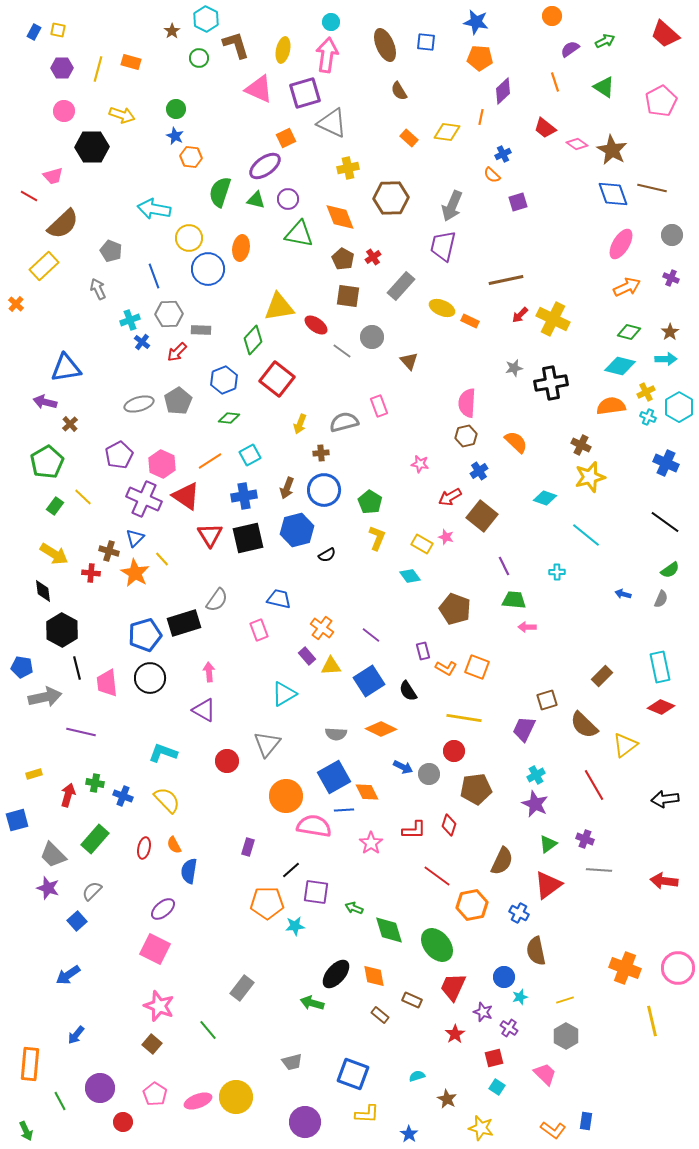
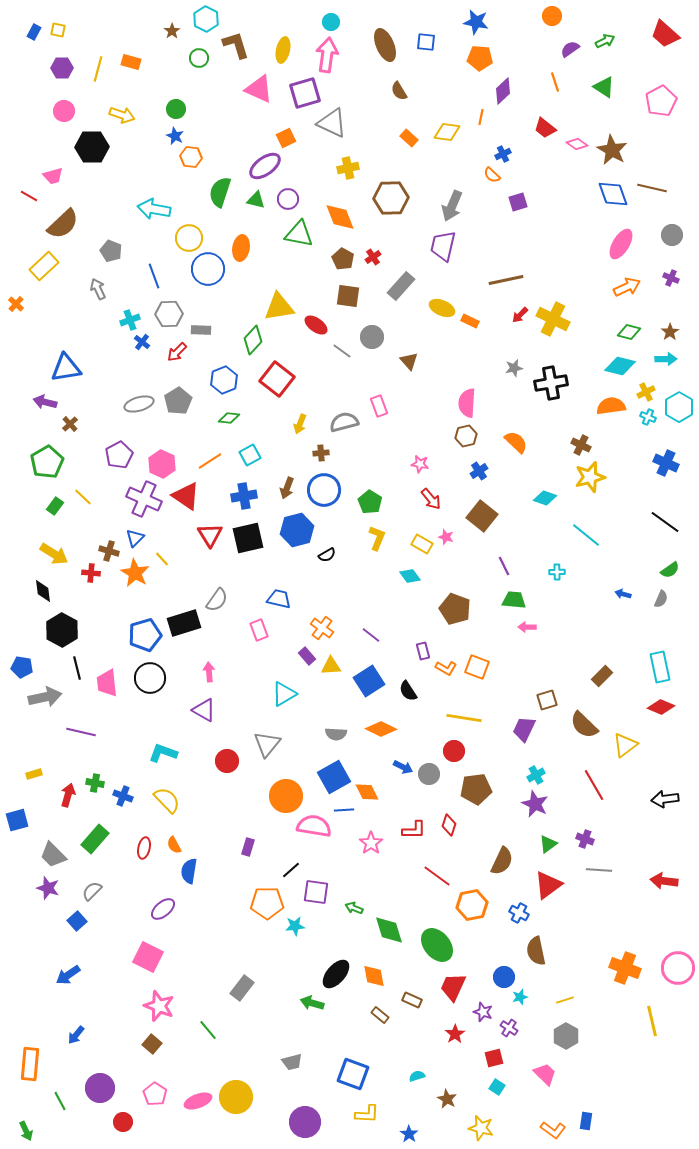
red arrow at (450, 497): moved 19 px left, 2 px down; rotated 100 degrees counterclockwise
pink square at (155, 949): moved 7 px left, 8 px down
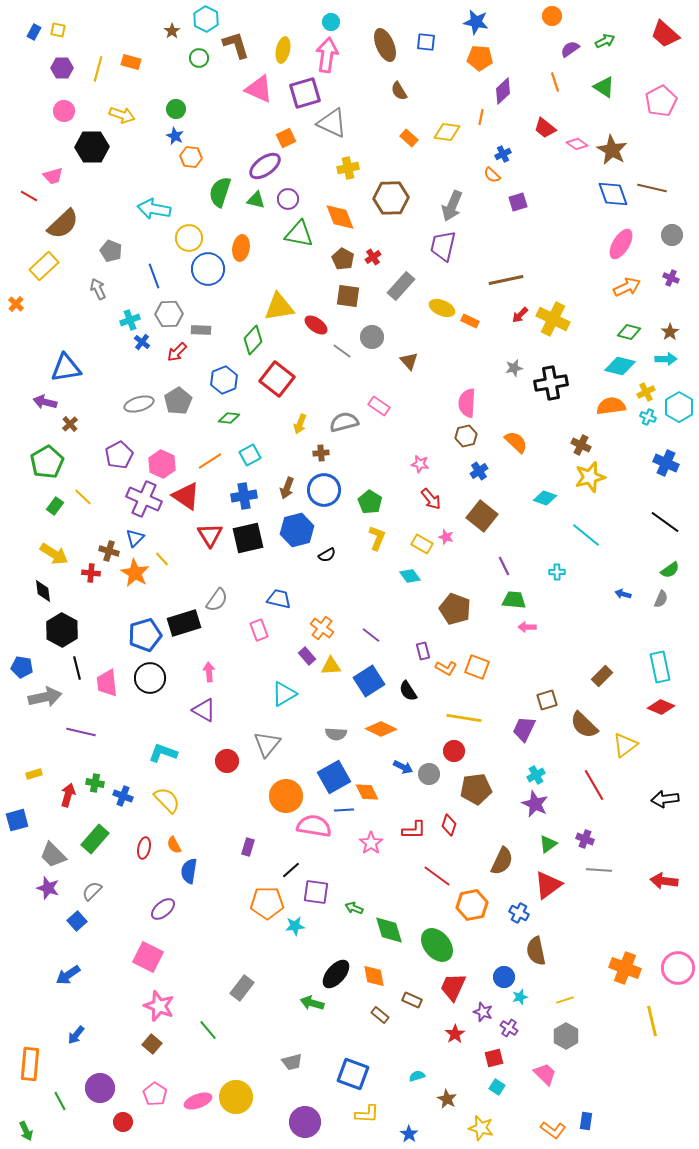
pink rectangle at (379, 406): rotated 35 degrees counterclockwise
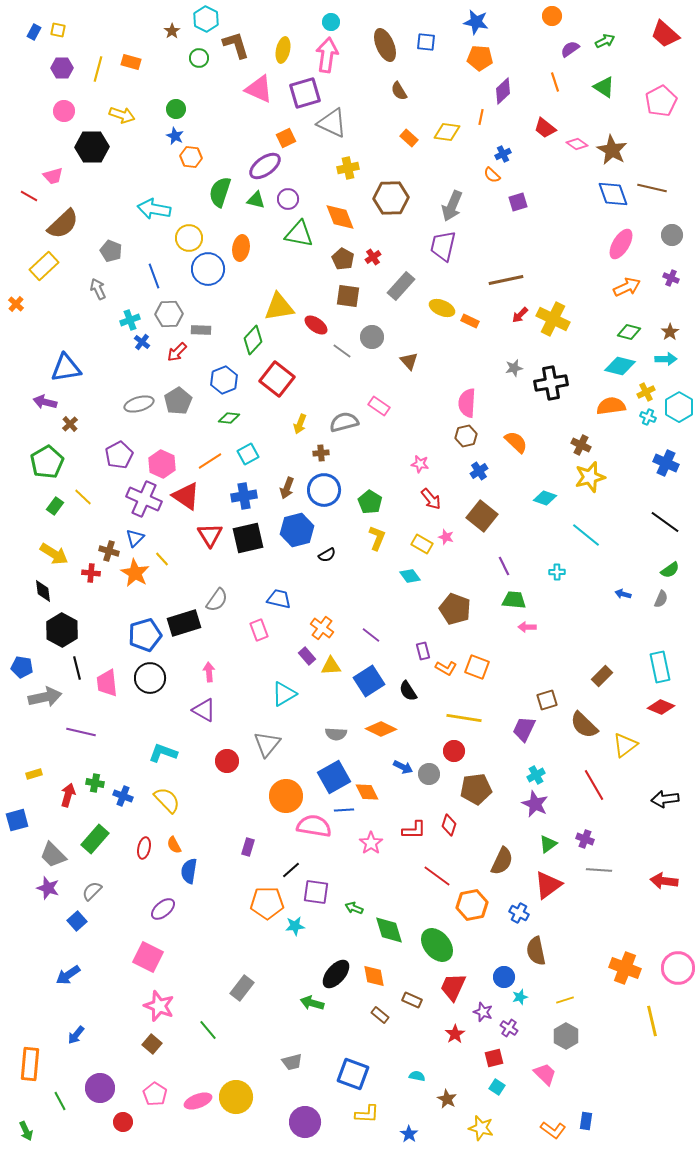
cyan square at (250, 455): moved 2 px left, 1 px up
cyan semicircle at (417, 1076): rotated 28 degrees clockwise
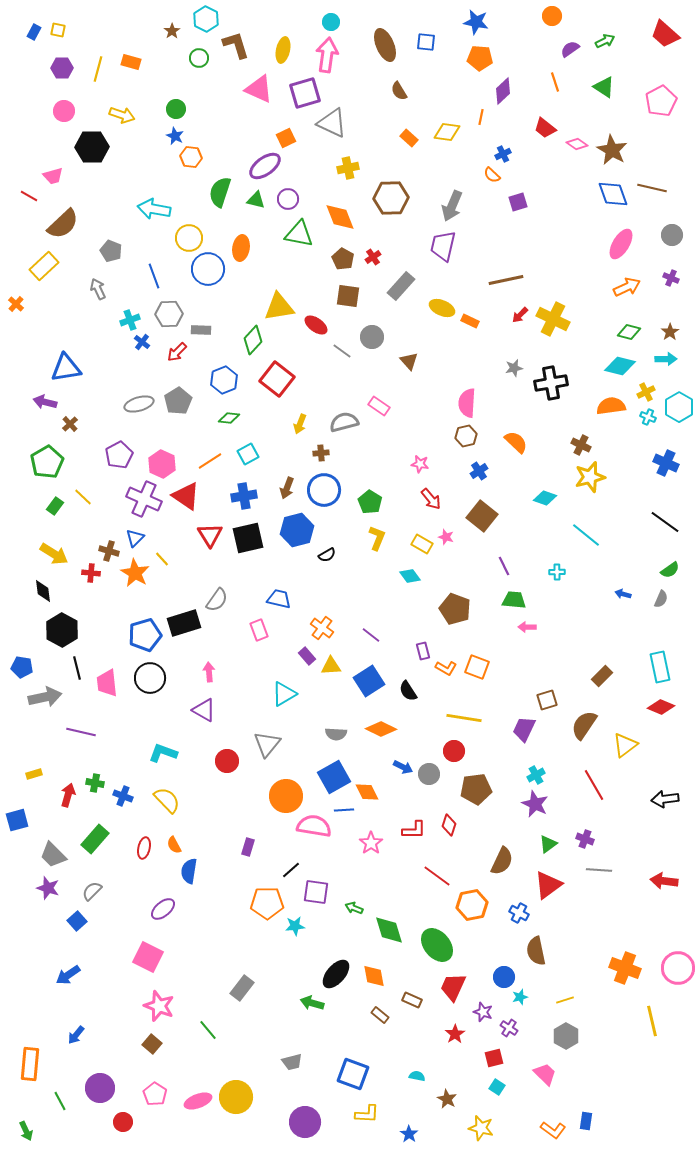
brown semicircle at (584, 725): rotated 80 degrees clockwise
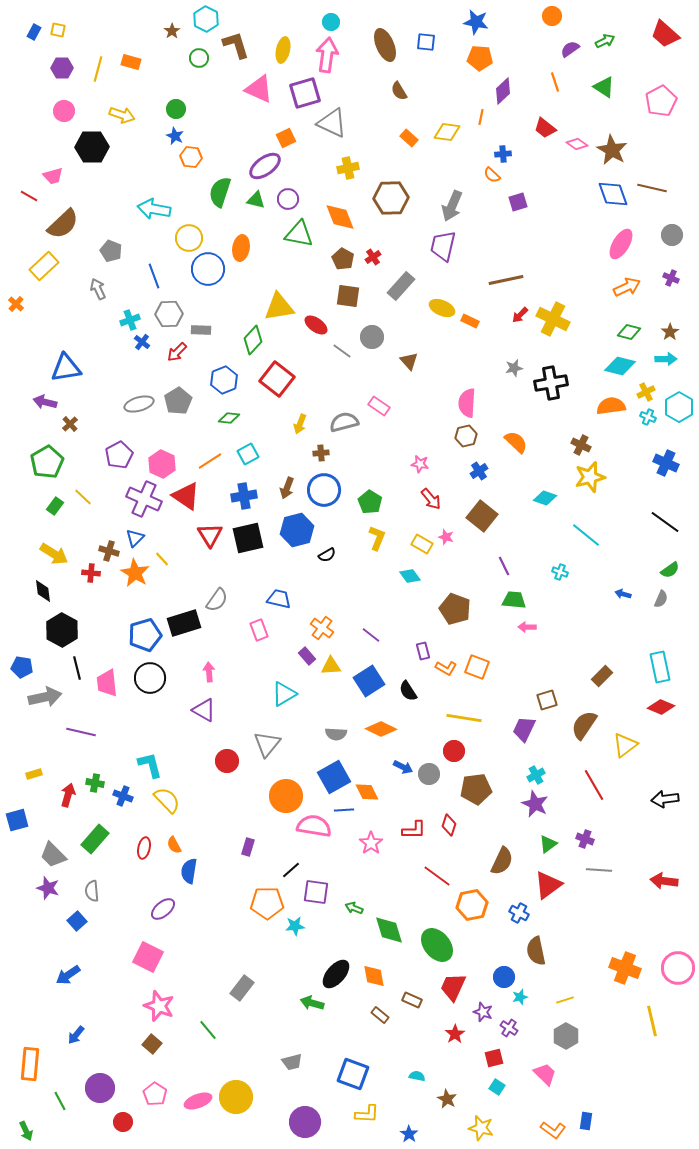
blue cross at (503, 154): rotated 21 degrees clockwise
cyan cross at (557, 572): moved 3 px right; rotated 21 degrees clockwise
cyan L-shape at (163, 753): moved 13 px left, 12 px down; rotated 56 degrees clockwise
gray semicircle at (92, 891): rotated 50 degrees counterclockwise
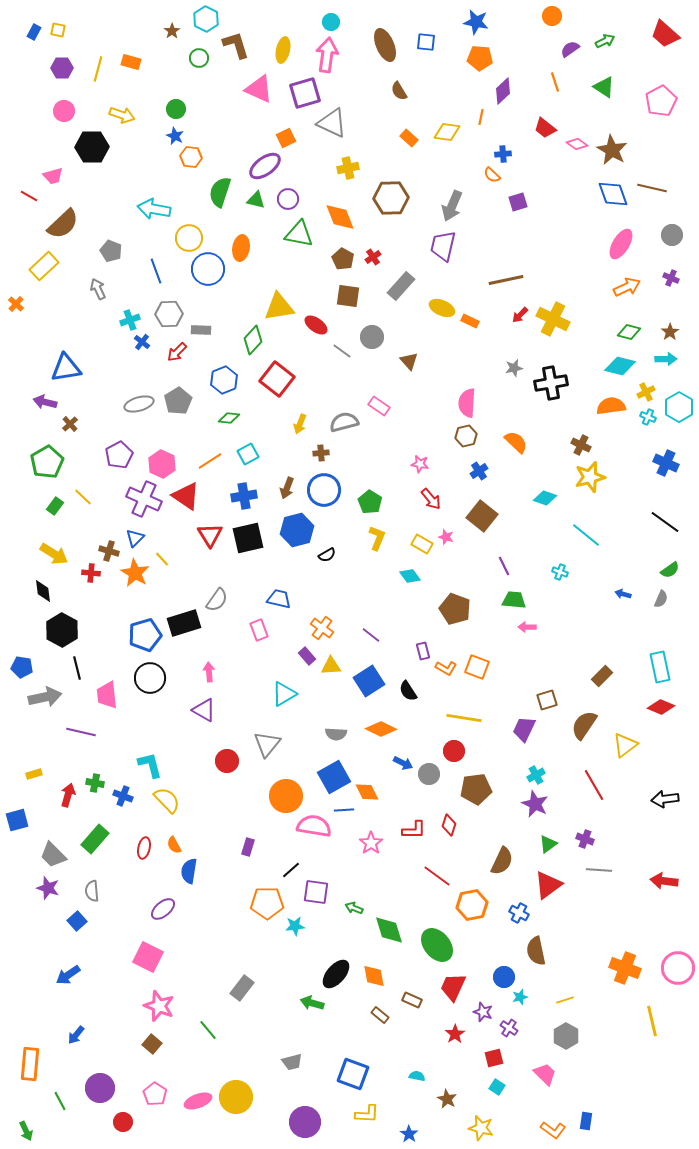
blue line at (154, 276): moved 2 px right, 5 px up
pink trapezoid at (107, 683): moved 12 px down
blue arrow at (403, 767): moved 4 px up
